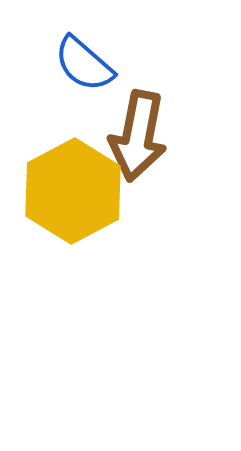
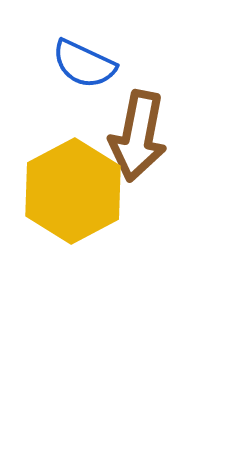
blue semicircle: rotated 16 degrees counterclockwise
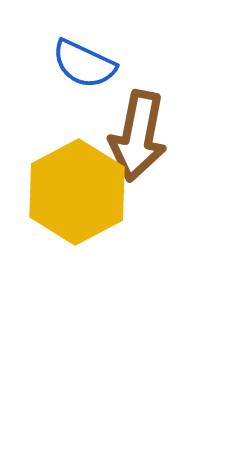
yellow hexagon: moved 4 px right, 1 px down
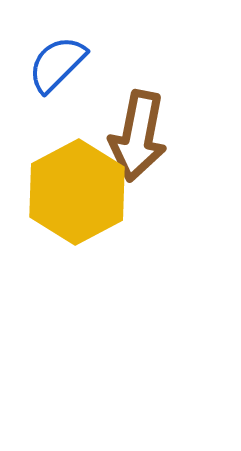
blue semicircle: moved 27 px left; rotated 110 degrees clockwise
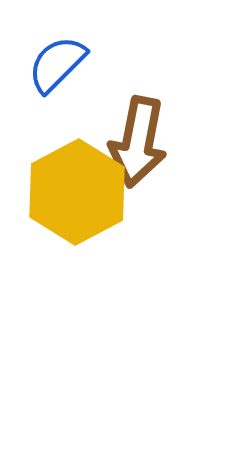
brown arrow: moved 6 px down
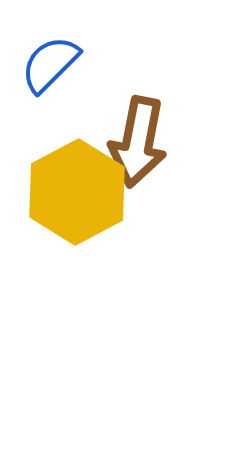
blue semicircle: moved 7 px left
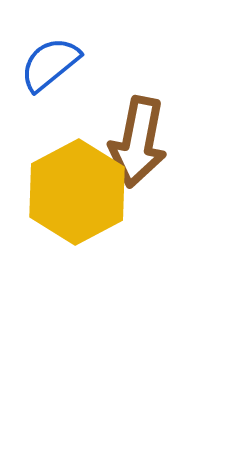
blue semicircle: rotated 6 degrees clockwise
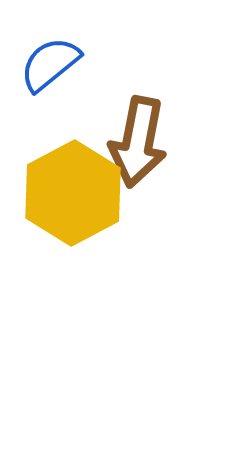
yellow hexagon: moved 4 px left, 1 px down
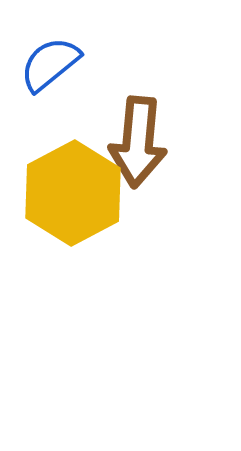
brown arrow: rotated 6 degrees counterclockwise
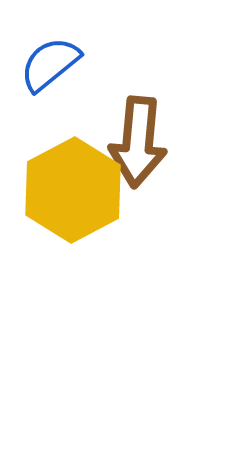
yellow hexagon: moved 3 px up
